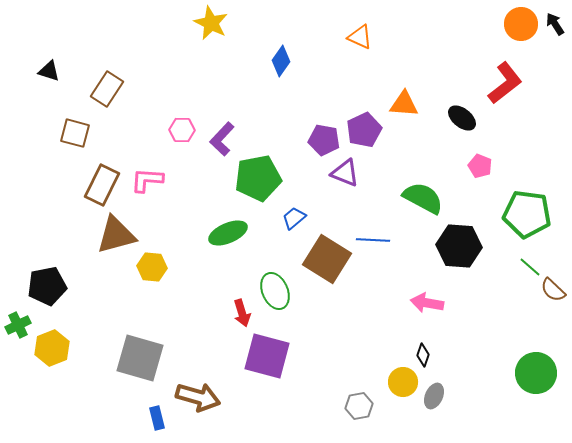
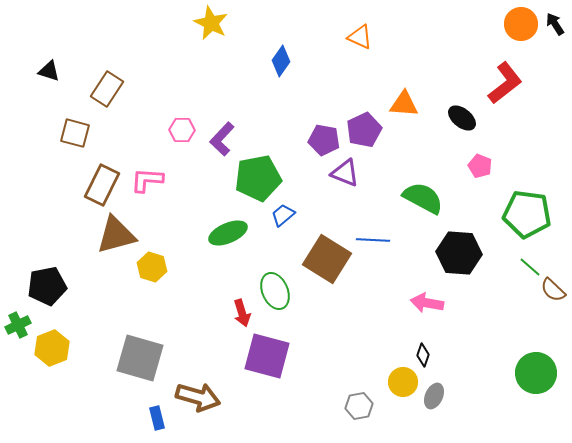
blue trapezoid at (294, 218): moved 11 px left, 3 px up
black hexagon at (459, 246): moved 7 px down
yellow hexagon at (152, 267): rotated 12 degrees clockwise
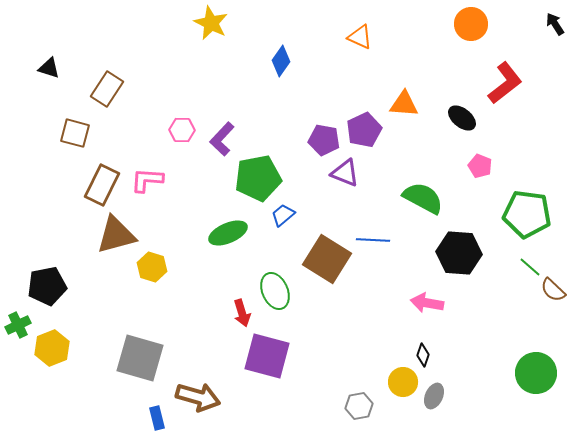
orange circle at (521, 24): moved 50 px left
black triangle at (49, 71): moved 3 px up
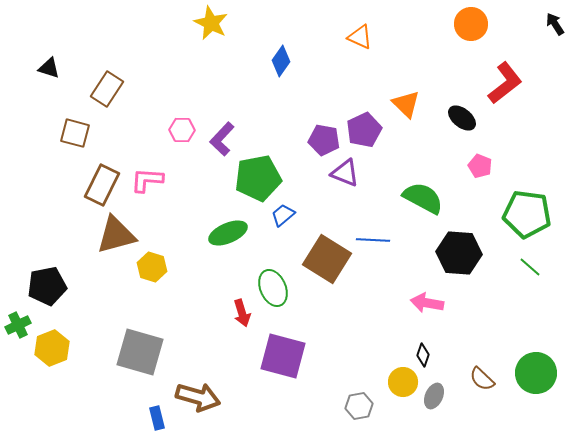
orange triangle at (404, 104): moved 2 px right; rotated 40 degrees clockwise
brown semicircle at (553, 290): moved 71 px left, 89 px down
green ellipse at (275, 291): moved 2 px left, 3 px up
purple square at (267, 356): moved 16 px right
gray square at (140, 358): moved 6 px up
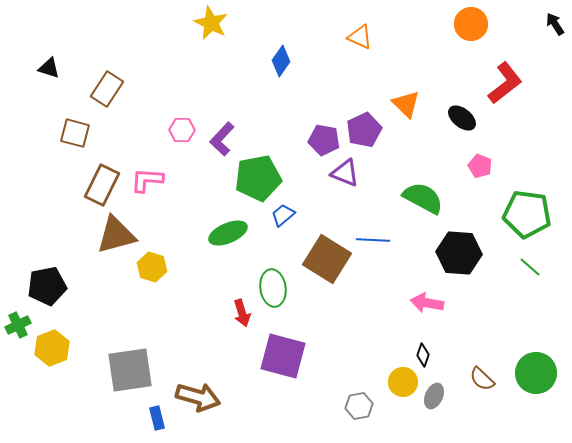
green ellipse at (273, 288): rotated 15 degrees clockwise
gray square at (140, 352): moved 10 px left, 18 px down; rotated 24 degrees counterclockwise
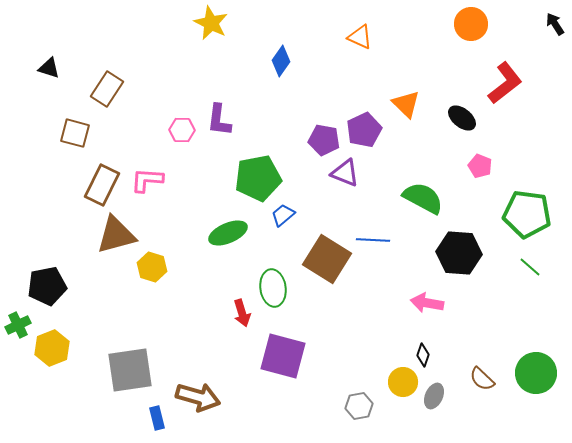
purple L-shape at (222, 139): moved 3 px left, 19 px up; rotated 36 degrees counterclockwise
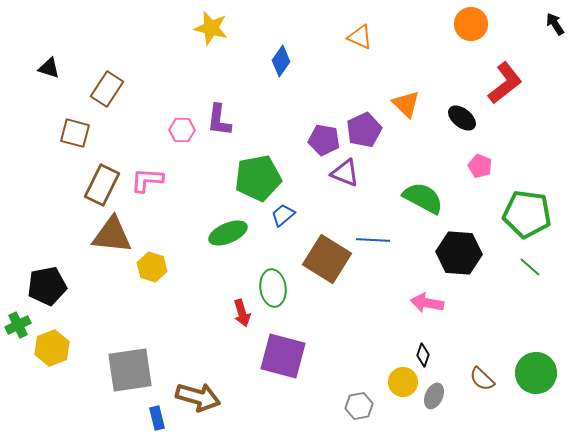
yellow star at (211, 23): moved 5 px down; rotated 12 degrees counterclockwise
brown triangle at (116, 235): moved 4 px left; rotated 21 degrees clockwise
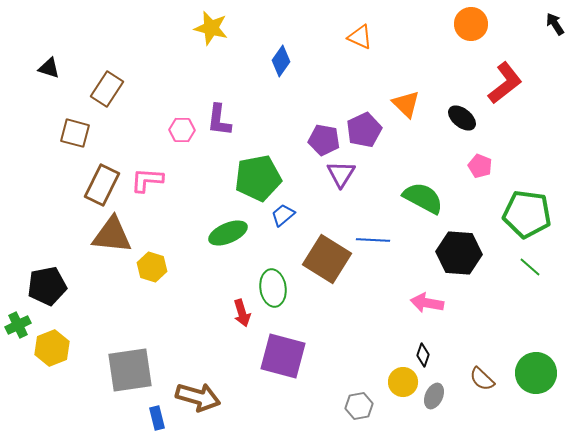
purple triangle at (345, 173): moved 4 px left, 1 px down; rotated 40 degrees clockwise
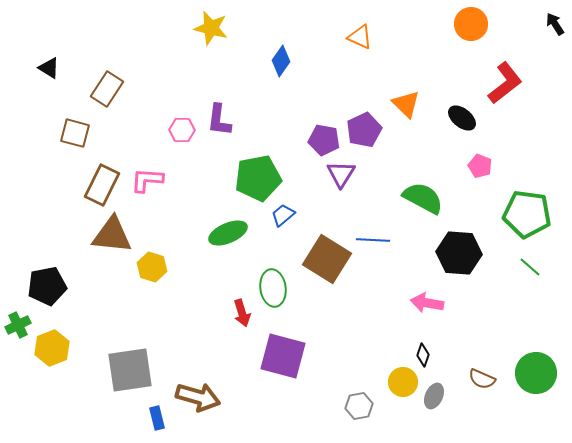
black triangle at (49, 68): rotated 15 degrees clockwise
brown semicircle at (482, 379): rotated 20 degrees counterclockwise
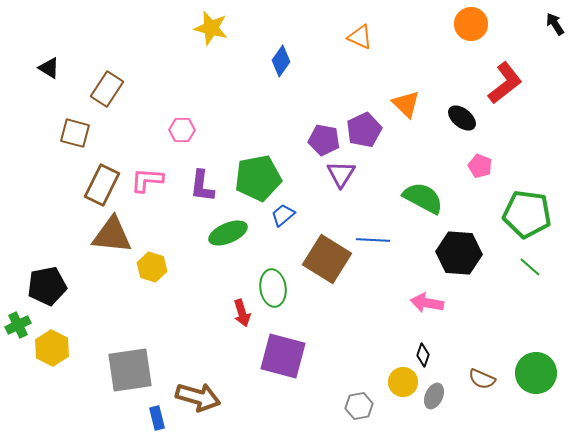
purple L-shape at (219, 120): moved 17 px left, 66 px down
yellow hexagon at (52, 348): rotated 12 degrees counterclockwise
